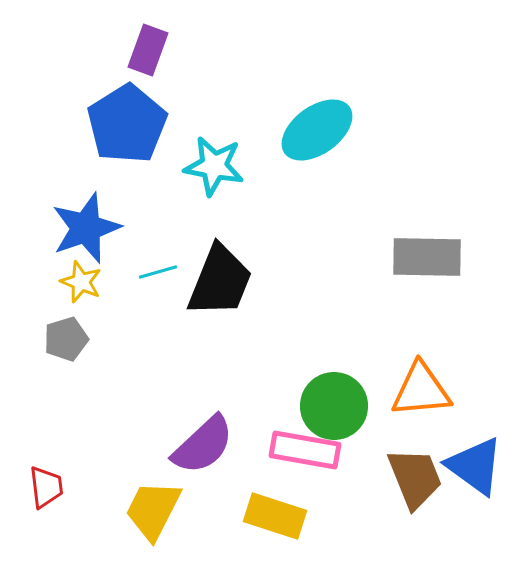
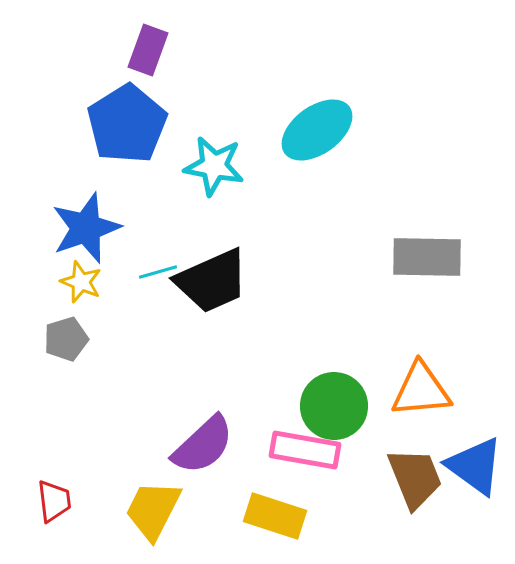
black trapezoid: moved 8 px left; rotated 44 degrees clockwise
red trapezoid: moved 8 px right, 14 px down
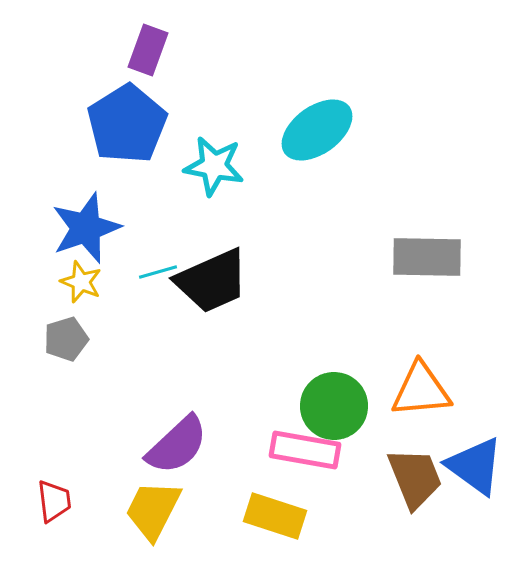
purple semicircle: moved 26 px left
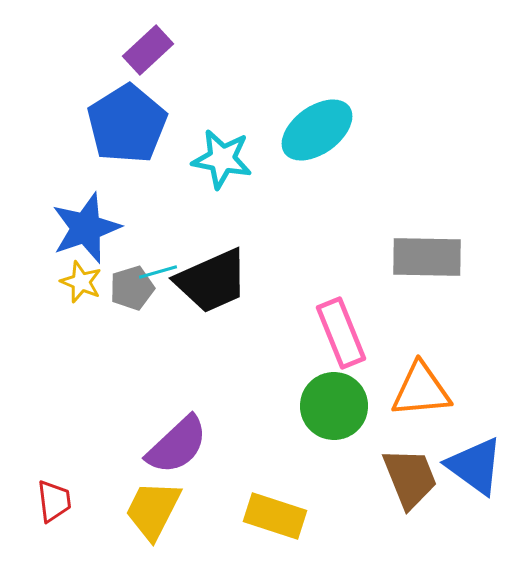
purple rectangle: rotated 27 degrees clockwise
cyan star: moved 8 px right, 7 px up
gray pentagon: moved 66 px right, 51 px up
pink rectangle: moved 36 px right, 117 px up; rotated 58 degrees clockwise
brown trapezoid: moved 5 px left
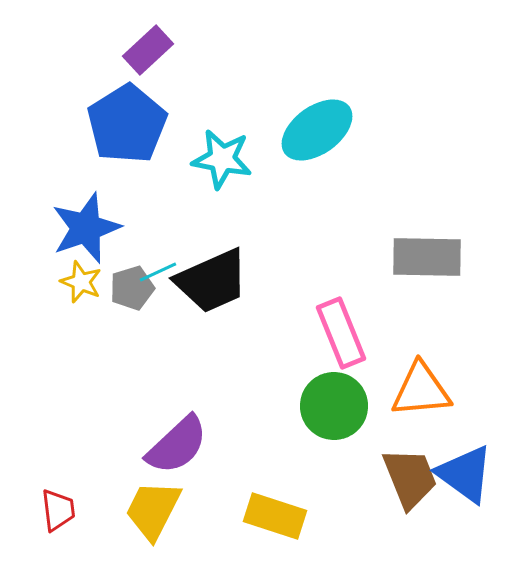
cyan line: rotated 9 degrees counterclockwise
blue triangle: moved 10 px left, 8 px down
red trapezoid: moved 4 px right, 9 px down
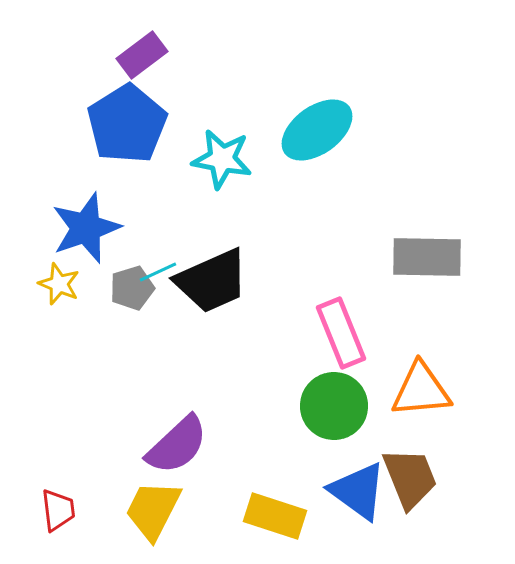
purple rectangle: moved 6 px left, 5 px down; rotated 6 degrees clockwise
yellow star: moved 22 px left, 2 px down
blue triangle: moved 107 px left, 17 px down
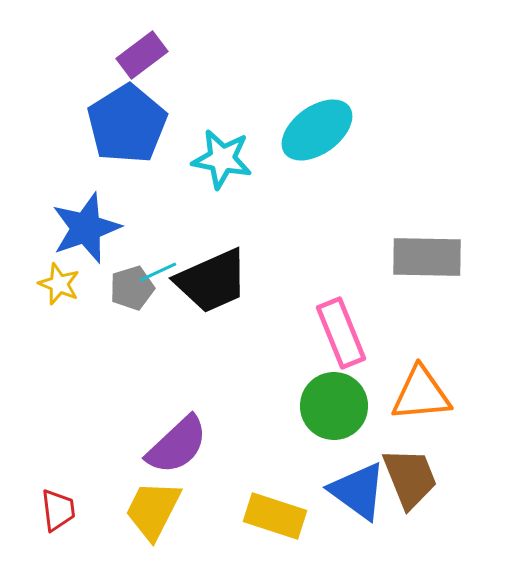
orange triangle: moved 4 px down
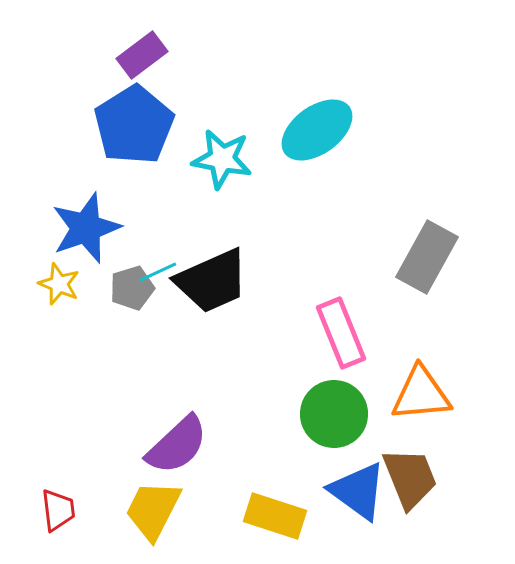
blue pentagon: moved 7 px right, 1 px down
gray rectangle: rotated 62 degrees counterclockwise
green circle: moved 8 px down
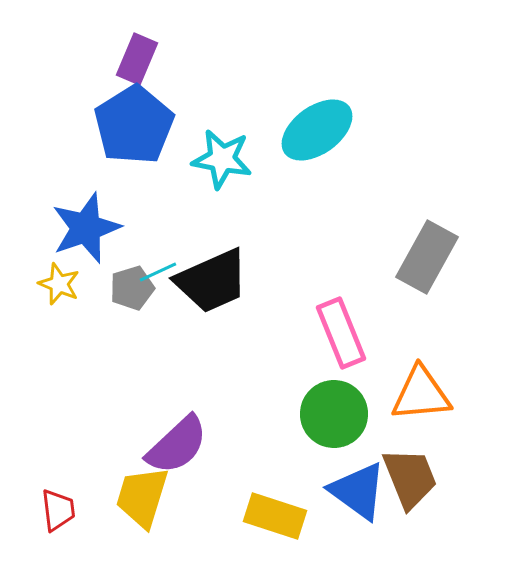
purple rectangle: moved 5 px left, 4 px down; rotated 30 degrees counterclockwise
yellow trapezoid: moved 11 px left, 13 px up; rotated 10 degrees counterclockwise
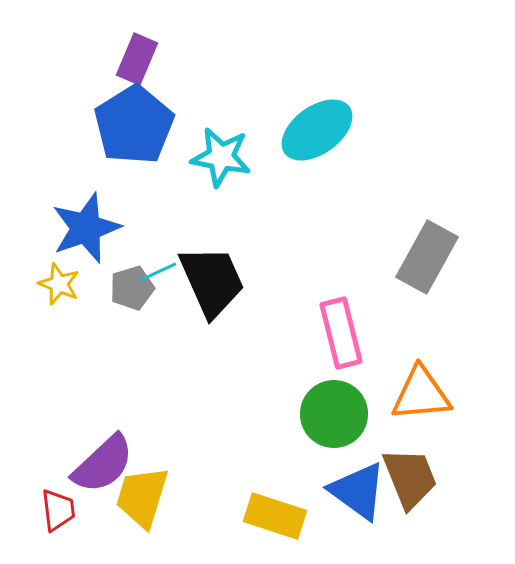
cyan star: moved 1 px left, 2 px up
black trapezoid: rotated 90 degrees counterclockwise
pink rectangle: rotated 8 degrees clockwise
purple semicircle: moved 74 px left, 19 px down
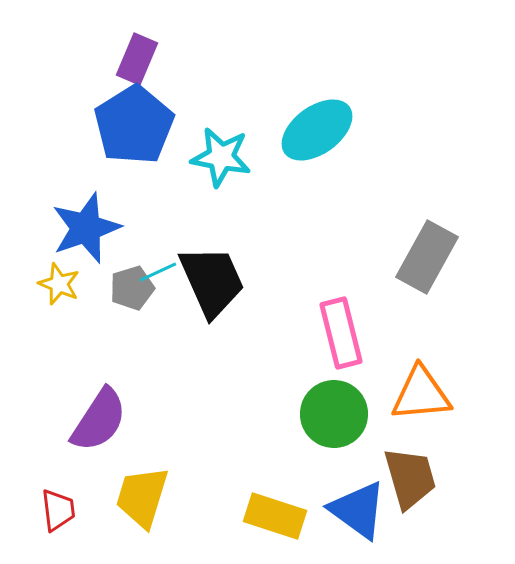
purple semicircle: moved 4 px left, 44 px up; rotated 14 degrees counterclockwise
brown trapezoid: rotated 6 degrees clockwise
blue triangle: moved 19 px down
